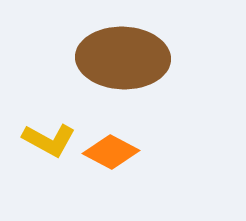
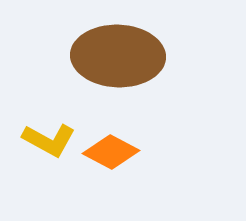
brown ellipse: moved 5 px left, 2 px up
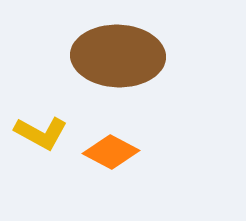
yellow L-shape: moved 8 px left, 7 px up
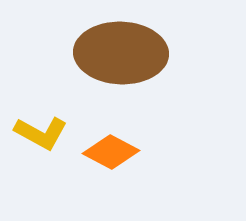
brown ellipse: moved 3 px right, 3 px up
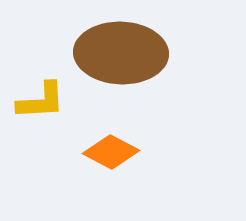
yellow L-shape: moved 32 px up; rotated 32 degrees counterclockwise
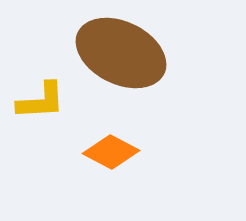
brown ellipse: rotated 24 degrees clockwise
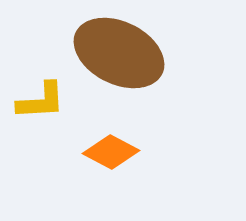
brown ellipse: moved 2 px left
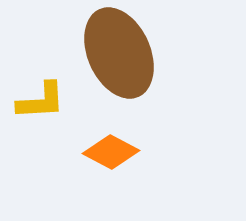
brown ellipse: rotated 40 degrees clockwise
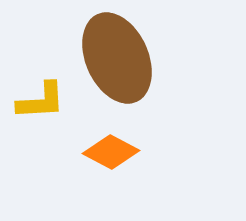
brown ellipse: moved 2 px left, 5 px down
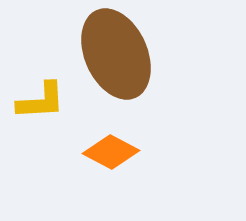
brown ellipse: moved 1 px left, 4 px up
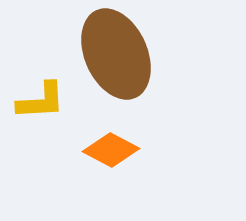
orange diamond: moved 2 px up
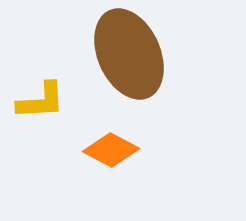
brown ellipse: moved 13 px right
